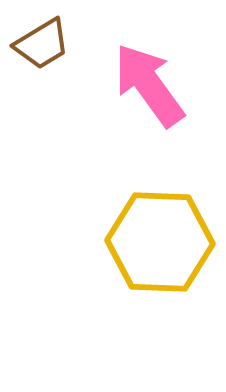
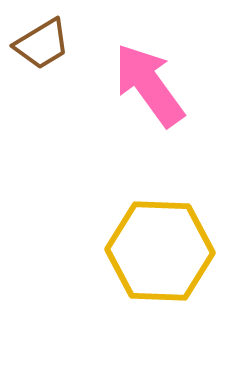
yellow hexagon: moved 9 px down
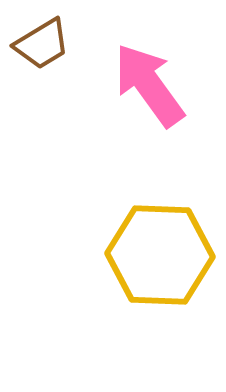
yellow hexagon: moved 4 px down
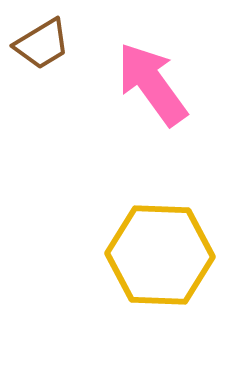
pink arrow: moved 3 px right, 1 px up
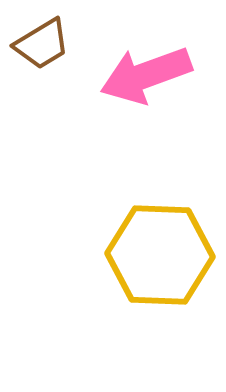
pink arrow: moved 6 px left, 9 px up; rotated 74 degrees counterclockwise
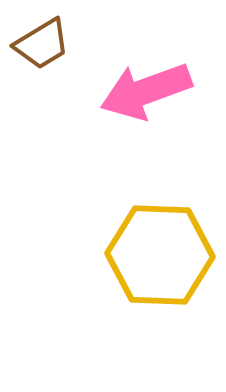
pink arrow: moved 16 px down
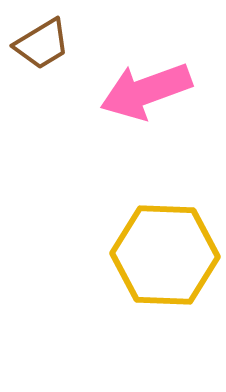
yellow hexagon: moved 5 px right
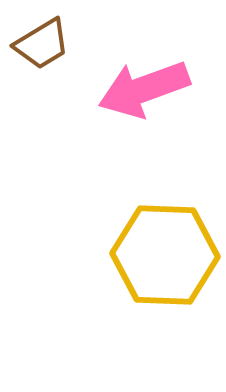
pink arrow: moved 2 px left, 2 px up
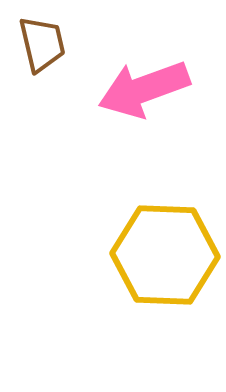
brown trapezoid: rotated 72 degrees counterclockwise
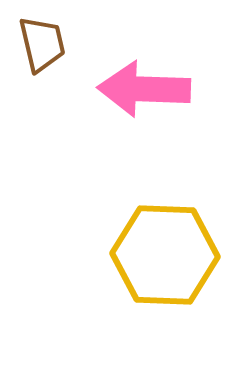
pink arrow: rotated 22 degrees clockwise
